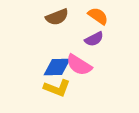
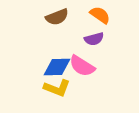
orange semicircle: moved 2 px right, 1 px up
purple semicircle: rotated 12 degrees clockwise
pink semicircle: moved 3 px right, 1 px down
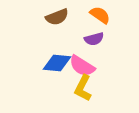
blue diamond: moved 4 px up; rotated 8 degrees clockwise
yellow L-shape: moved 26 px right; rotated 96 degrees clockwise
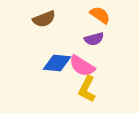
brown semicircle: moved 13 px left, 2 px down
yellow L-shape: moved 4 px right, 1 px down
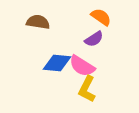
orange semicircle: moved 1 px right, 2 px down
brown semicircle: moved 6 px left, 3 px down; rotated 150 degrees counterclockwise
purple semicircle: rotated 18 degrees counterclockwise
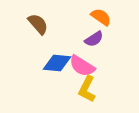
brown semicircle: moved 2 px down; rotated 40 degrees clockwise
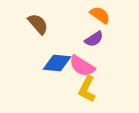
orange semicircle: moved 1 px left, 2 px up
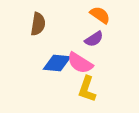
brown semicircle: rotated 50 degrees clockwise
pink semicircle: moved 2 px left, 3 px up
yellow L-shape: rotated 8 degrees counterclockwise
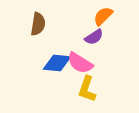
orange semicircle: moved 3 px right, 1 px down; rotated 80 degrees counterclockwise
purple semicircle: moved 2 px up
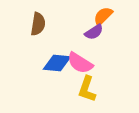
purple semicircle: moved 5 px up
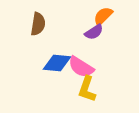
pink semicircle: moved 1 px right, 4 px down
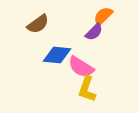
brown semicircle: rotated 45 degrees clockwise
purple semicircle: rotated 12 degrees counterclockwise
blue diamond: moved 8 px up
